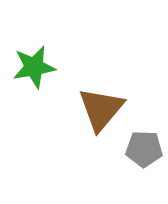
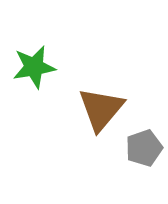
gray pentagon: moved 1 px up; rotated 21 degrees counterclockwise
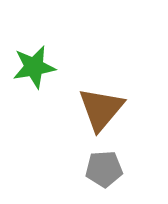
gray pentagon: moved 40 px left, 21 px down; rotated 15 degrees clockwise
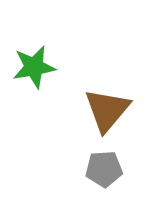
brown triangle: moved 6 px right, 1 px down
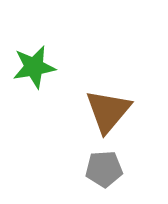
brown triangle: moved 1 px right, 1 px down
